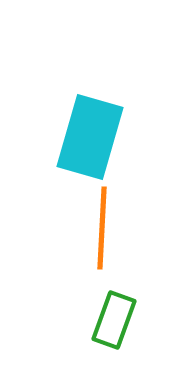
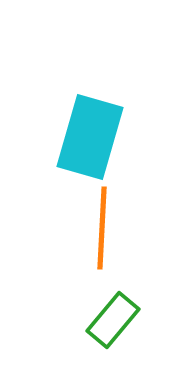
green rectangle: moved 1 px left; rotated 20 degrees clockwise
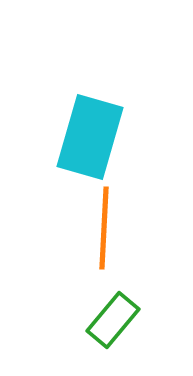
orange line: moved 2 px right
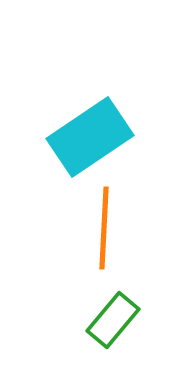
cyan rectangle: rotated 40 degrees clockwise
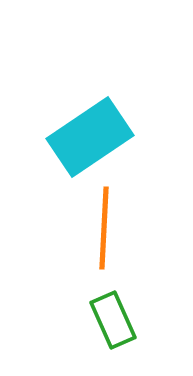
green rectangle: rotated 64 degrees counterclockwise
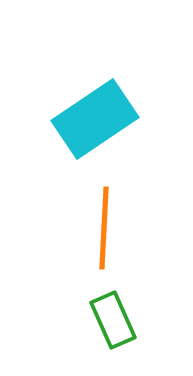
cyan rectangle: moved 5 px right, 18 px up
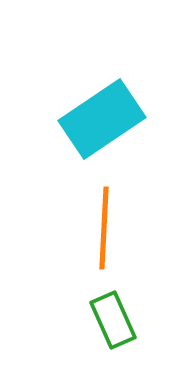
cyan rectangle: moved 7 px right
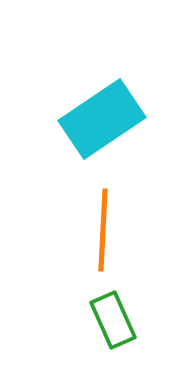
orange line: moved 1 px left, 2 px down
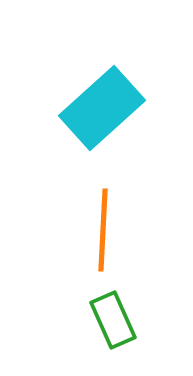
cyan rectangle: moved 11 px up; rotated 8 degrees counterclockwise
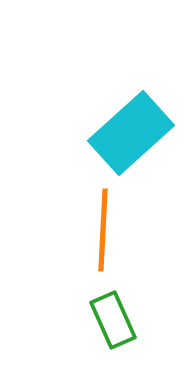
cyan rectangle: moved 29 px right, 25 px down
